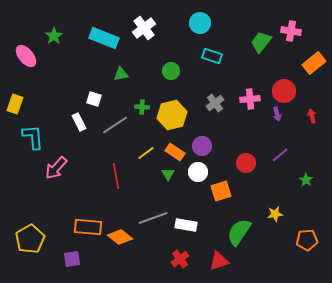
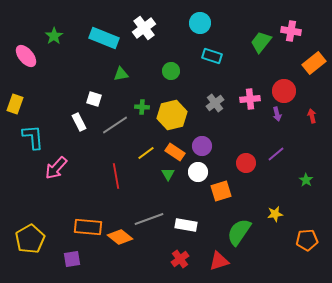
purple line at (280, 155): moved 4 px left, 1 px up
gray line at (153, 218): moved 4 px left, 1 px down
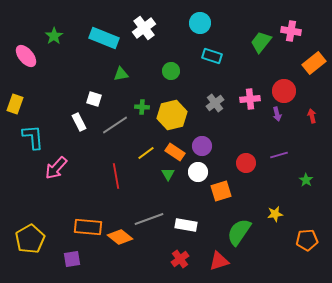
purple line at (276, 154): moved 3 px right, 1 px down; rotated 24 degrees clockwise
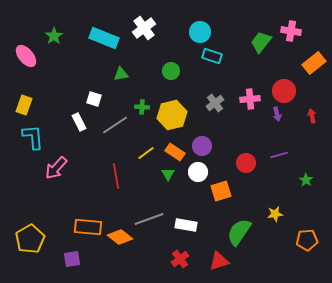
cyan circle at (200, 23): moved 9 px down
yellow rectangle at (15, 104): moved 9 px right, 1 px down
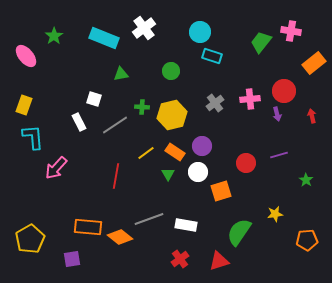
red line at (116, 176): rotated 20 degrees clockwise
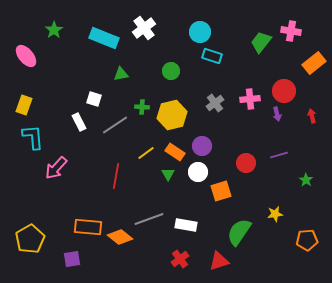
green star at (54, 36): moved 6 px up
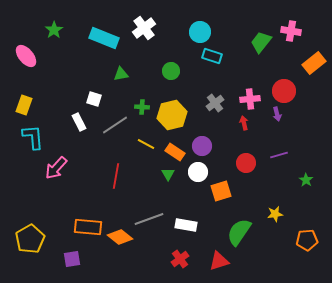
red arrow at (312, 116): moved 68 px left, 7 px down
yellow line at (146, 153): moved 9 px up; rotated 66 degrees clockwise
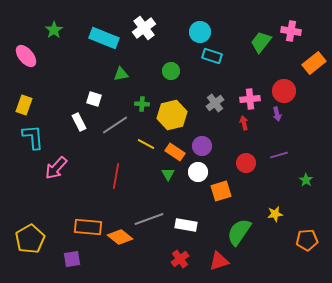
green cross at (142, 107): moved 3 px up
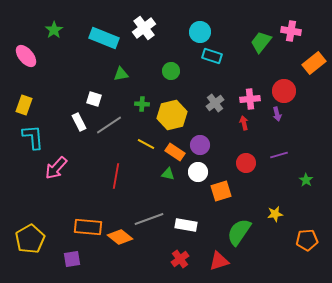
gray line at (115, 125): moved 6 px left
purple circle at (202, 146): moved 2 px left, 1 px up
green triangle at (168, 174): rotated 48 degrees counterclockwise
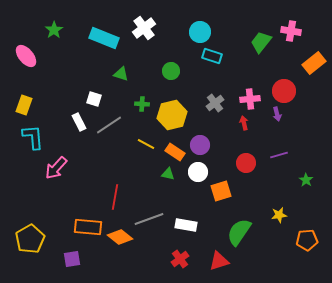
green triangle at (121, 74): rotated 28 degrees clockwise
red line at (116, 176): moved 1 px left, 21 px down
yellow star at (275, 214): moved 4 px right, 1 px down
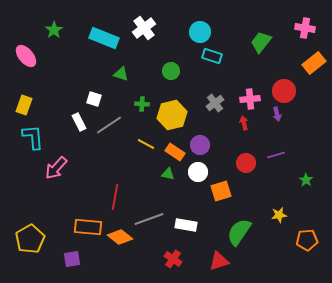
pink cross at (291, 31): moved 14 px right, 3 px up
purple line at (279, 155): moved 3 px left
red cross at (180, 259): moved 7 px left; rotated 18 degrees counterclockwise
